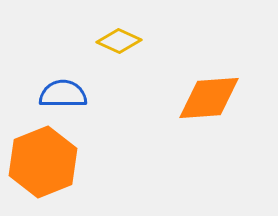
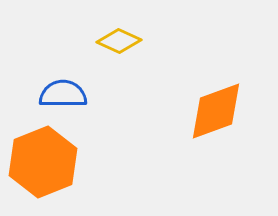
orange diamond: moved 7 px right, 13 px down; rotated 16 degrees counterclockwise
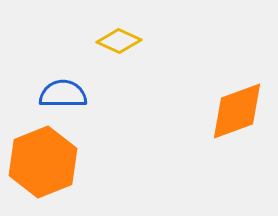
orange diamond: moved 21 px right
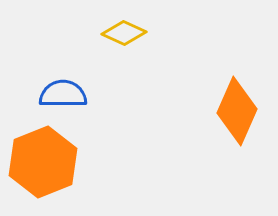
yellow diamond: moved 5 px right, 8 px up
orange diamond: rotated 46 degrees counterclockwise
